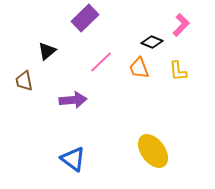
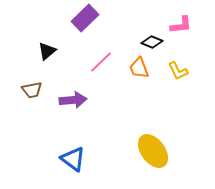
pink L-shape: rotated 40 degrees clockwise
yellow L-shape: rotated 20 degrees counterclockwise
brown trapezoid: moved 8 px right, 9 px down; rotated 90 degrees counterclockwise
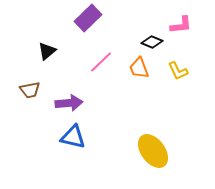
purple rectangle: moved 3 px right
brown trapezoid: moved 2 px left
purple arrow: moved 4 px left, 3 px down
blue triangle: moved 22 px up; rotated 24 degrees counterclockwise
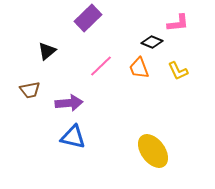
pink L-shape: moved 3 px left, 2 px up
pink line: moved 4 px down
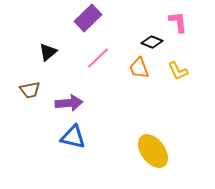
pink L-shape: moved 1 px up; rotated 90 degrees counterclockwise
black triangle: moved 1 px right, 1 px down
pink line: moved 3 px left, 8 px up
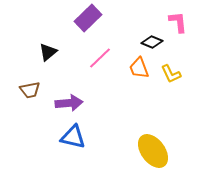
pink line: moved 2 px right
yellow L-shape: moved 7 px left, 3 px down
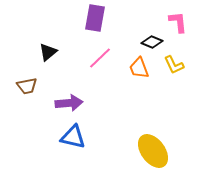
purple rectangle: moved 7 px right; rotated 36 degrees counterclockwise
yellow L-shape: moved 3 px right, 9 px up
brown trapezoid: moved 3 px left, 4 px up
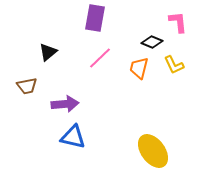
orange trapezoid: rotated 35 degrees clockwise
purple arrow: moved 4 px left, 1 px down
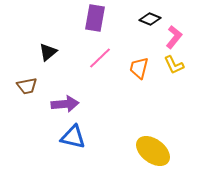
pink L-shape: moved 4 px left, 15 px down; rotated 45 degrees clockwise
black diamond: moved 2 px left, 23 px up
yellow ellipse: rotated 16 degrees counterclockwise
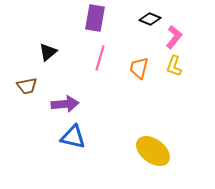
pink line: rotated 30 degrees counterclockwise
yellow L-shape: moved 1 px down; rotated 45 degrees clockwise
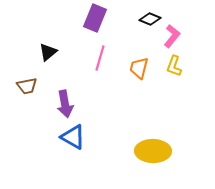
purple rectangle: rotated 12 degrees clockwise
pink L-shape: moved 2 px left, 1 px up
purple arrow: rotated 84 degrees clockwise
blue triangle: rotated 16 degrees clockwise
yellow ellipse: rotated 36 degrees counterclockwise
